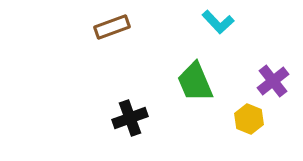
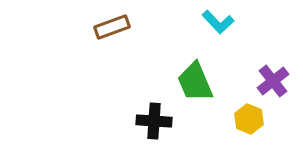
black cross: moved 24 px right, 3 px down; rotated 24 degrees clockwise
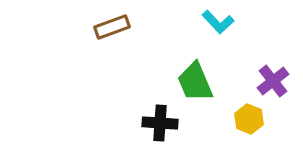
black cross: moved 6 px right, 2 px down
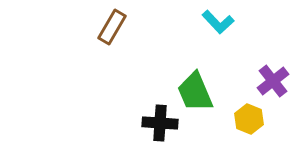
brown rectangle: rotated 40 degrees counterclockwise
green trapezoid: moved 10 px down
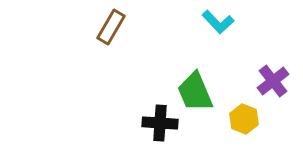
brown rectangle: moved 1 px left
yellow hexagon: moved 5 px left
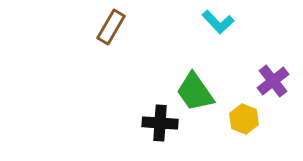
green trapezoid: rotated 12 degrees counterclockwise
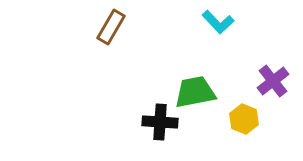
green trapezoid: rotated 114 degrees clockwise
black cross: moved 1 px up
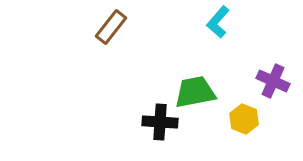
cyan L-shape: rotated 84 degrees clockwise
brown rectangle: rotated 8 degrees clockwise
purple cross: rotated 28 degrees counterclockwise
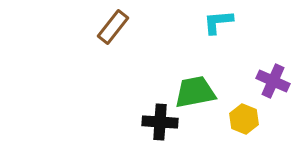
cyan L-shape: rotated 44 degrees clockwise
brown rectangle: moved 2 px right
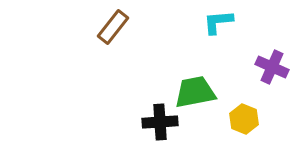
purple cross: moved 1 px left, 14 px up
black cross: rotated 8 degrees counterclockwise
